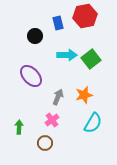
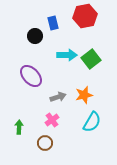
blue rectangle: moved 5 px left
gray arrow: rotated 49 degrees clockwise
cyan semicircle: moved 1 px left, 1 px up
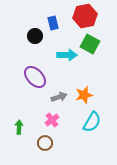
green square: moved 1 px left, 15 px up; rotated 24 degrees counterclockwise
purple ellipse: moved 4 px right, 1 px down
gray arrow: moved 1 px right
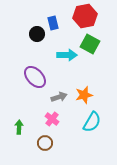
black circle: moved 2 px right, 2 px up
pink cross: moved 1 px up; rotated 16 degrees counterclockwise
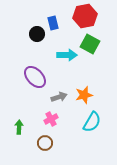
pink cross: moved 1 px left; rotated 24 degrees clockwise
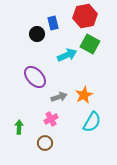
cyan arrow: rotated 24 degrees counterclockwise
orange star: rotated 12 degrees counterclockwise
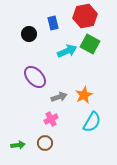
black circle: moved 8 px left
cyan arrow: moved 4 px up
green arrow: moved 1 px left, 18 px down; rotated 80 degrees clockwise
